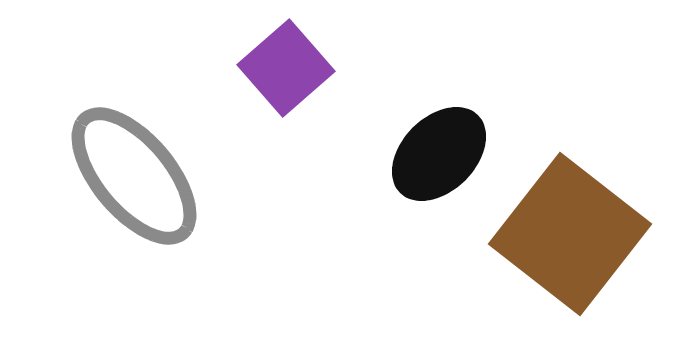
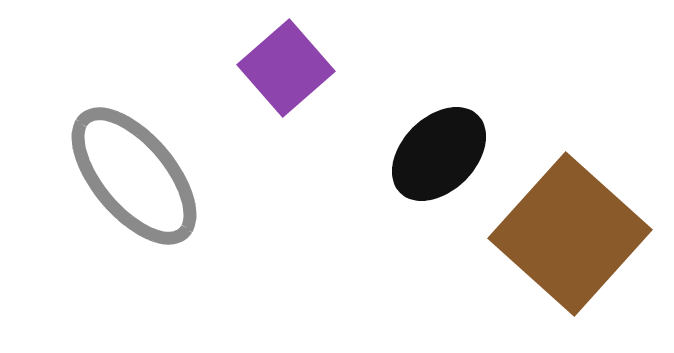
brown square: rotated 4 degrees clockwise
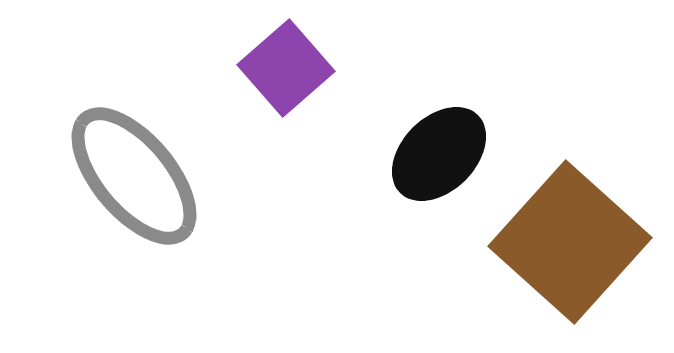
brown square: moved 8 px down
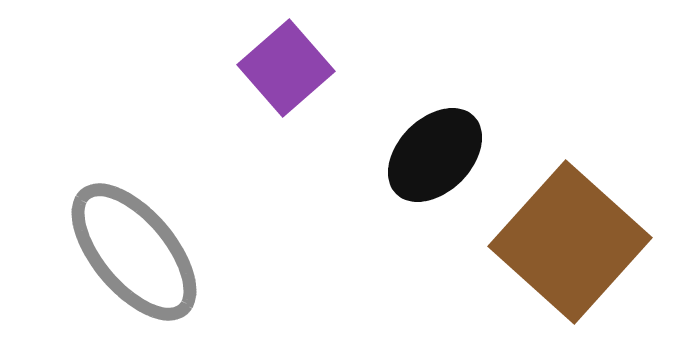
black ellipse: moved 4 px left, 1 px down
gray ellipse: moved 76 px down
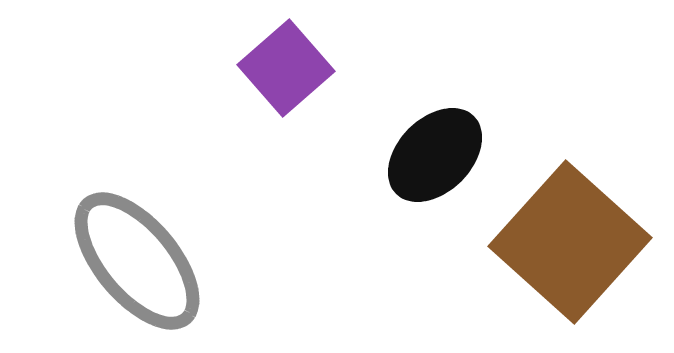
gray ellipse: moved 3 px right, 9 px down
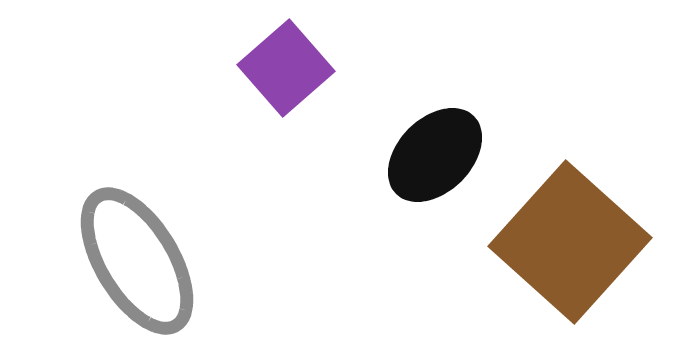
gray ellipse: rotated 9 degrees clockwise
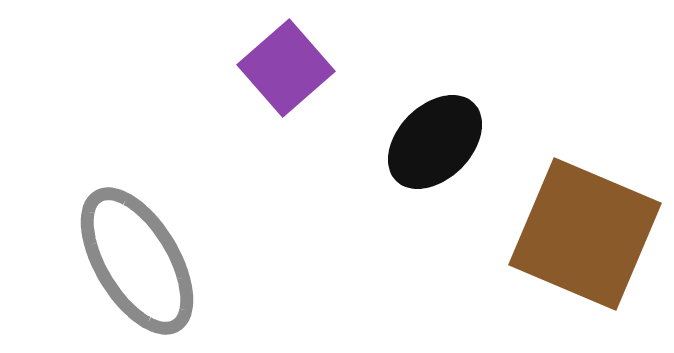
black ellipse: moved 13 px up
brown square: moved 15 px right, 8 px up; rotated 19 degrees counterclockwise
